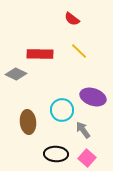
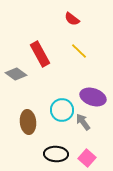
red rectangle: rotated 60 degrees clockwise
gray diamond: rotated 10 degrees clockwise
gray arrow: moved 8 px up
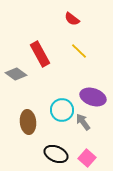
black ellipse: rotated 20 degrees clockwise
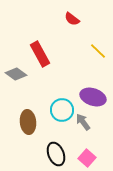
yellow line: moved 19 px right
black ellipse: rotated 45 degrees clockwise
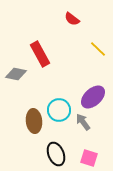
yellow line: moved 2 px up
gray diamond: rotated 25 degrees counterclockwise
purple ellipse: rotated 60 degrees counterclockwise
cyan circle: moved 3 px left
brown ellipse: moved 6 px right, 1 px up
pink square: moved 2 px right; rotated 24 degrees counterclockwise
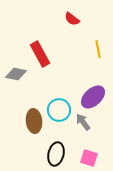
yellow line: rotated 36 degrees clockwise
black ellipse: rotated 35 degrees clockwise
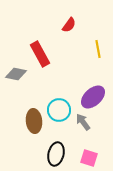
red semicircle: moved 3 px left, 6 px down; rotated 91 degrees counterclockwise
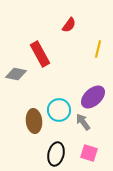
yellow line: rotated 24 degrees clockwise
pink square: moved 5 px up
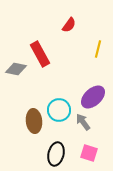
gray diamond: moved 5 px up
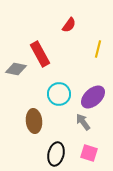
cyan circle: moved 16 px up
